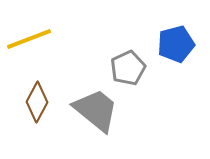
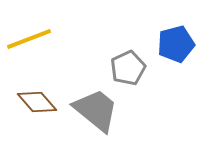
brown diamond: rotated 69 degrees counterclockwise
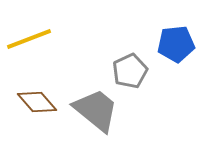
blue pentagon: rotated 9 degrees clockwise
gray pentagon: moved 2 px right, 3 px down
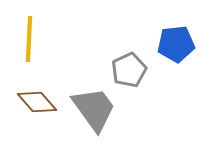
yellow line: rotated 66 degrees counterclockwise
gray pentagon: moved 1 px left, 1 px up
gray trapezoid: moved 2 px left, 1 px up; rotated 15 degrees clockwise
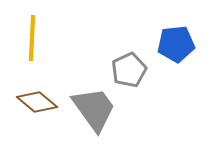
yellow line: moved 3 px right, 1 px up
brown diamond: rotated 9 degrees counterclockwise
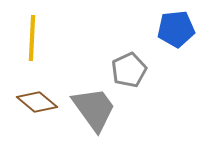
blue pentagon: moved 15 px up
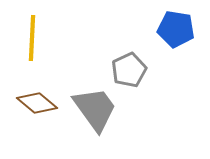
blue pentagon: rotated 15 degrees clockwise
brown diamond: moved 1 px down
gray trapezoid: moved 1 px right
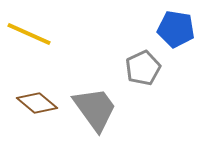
yellow line: moved 3 px left, 4 px up; rotated 69 degrees counterclockwise
gray pentagon: moved 14 px right, 2 px up
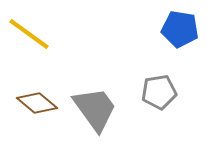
blue pentagon: moved 4 px right
yellow line: rotated 12 degrees clockwise
gray pentagon: moved 16 px right, 24 px down; rotated 16 degrees clockwise
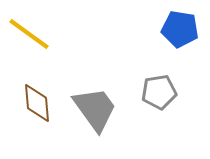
brown diamond: rotated 45 degrees clockwise
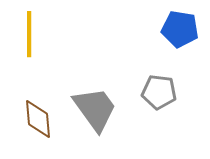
yellow line: rotated 54 degrees clockwise
gray pentagon: rotated 16 degrees clockwise
brown diamond: moved 1 px right, 16 px down
